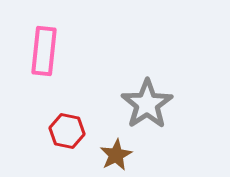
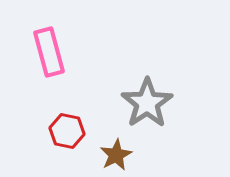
pink rectangle: moved 5 px right, 1 px down; rotated 21 degrees counterclockwise
gray star: moved 1 px up
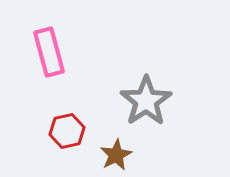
gray star: moved 1 px left, 2 px up
red hexagon: rotated 24 degrees counterclockwise
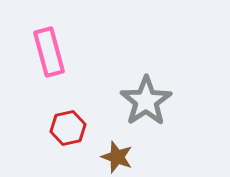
red hexagon: moved 1 px right, 3 px up
brown star: moved 1 px right, 2 px down; rotated 24 degrees counterclockwise
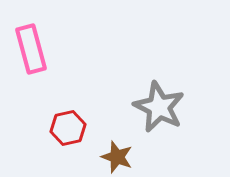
pink rectangle: moved 18 px left, 3 px up
gray star: moved 13 px right, 6 px down; rotated 12 degrees counterclockwise
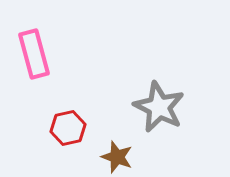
pink rectangle: moved 3 px right, 5 px down
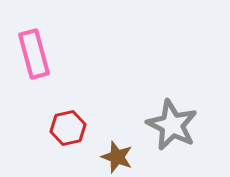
gray star: moved 13 px right, 18 px down
